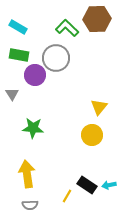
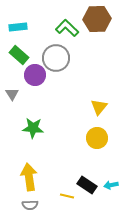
cyan rectangle: rotated 36 degrees counterclockwise
green rectangle: rotated 30 degrees clockwise
yellow circle: moved 5 px right, 3 px down
yellow arrow: moved 2 px right, 3 px down
cyan arrow: moved 2 px right
yellow line: rotated 72 degrees clockwise
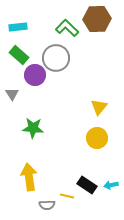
gray semicircle: moved 17 px right
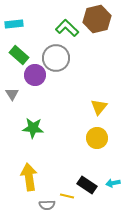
brown hexagon: rotated 12 degrees counterclockwise
cyan rectangle: moved 4 px left, 3 px up
cyan arrow: moved 2 px right, 2 px up
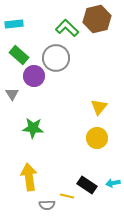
purple circle: moved 1 px left, 1 px down
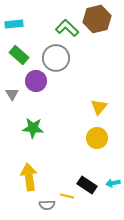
purple circle: moved 2 px right, 5 px down
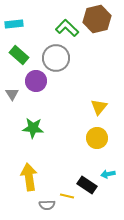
cyan arrow: moved 5 px left, 9 px up
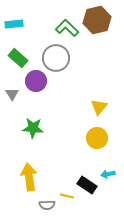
brown hexagon: moved 1 px down
green rectangle: moved 1 px left, 3 px down
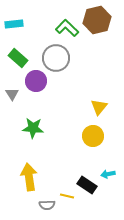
yellow circle: moved 4 px left, 2 px up
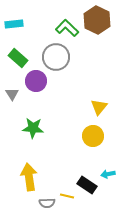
brown hexagon: rotated 20 degrees counterclockwise
gray circle: moved 1 px up
gray semicircle: moved 2 px up
